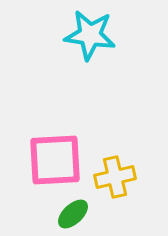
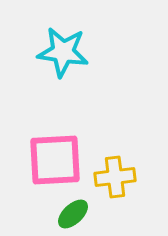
cyan star: moved 27 px left, 17 px down
yellow cross: rotated 6 degrees clockwise
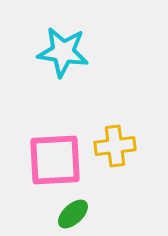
yellow cross: moved 31 px up
